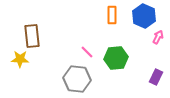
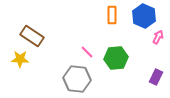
brown rectangle: rotated 50 degrees counterclockwise
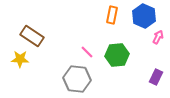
orange rectangle: rotated 12 degrees clockwise
green hexagon: moved 1 px right, 3 px up
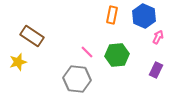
yellow star: moved 2 px left, 3 px down; rotated 18 degrees counterclockwise
purple rectangle: moved 7 px up
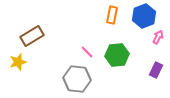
blue hexagon: rotated 15 degrees clockwise
brown rectangle: rotated 65 degrees counterclockwise
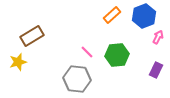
orange rectangle: rotated 36 degrees clockwise
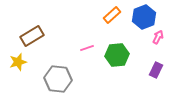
blue hexagon: moved 1 px down
pink line: moved 4 px up; rotated 64 degrees counterclockwise
gray hexagon: moved 19 px left
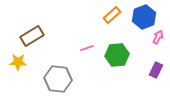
yellow star: rotated 18 degrees clockwise
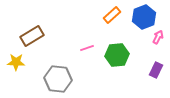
yellow star: moved 2 px left
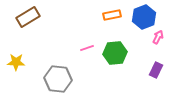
orange rectangle: rotated 30 degrees clockwise
brown rectangle: moved 4 px left, 19 px up
green hexagon: moved 2 px left, 2 px up
